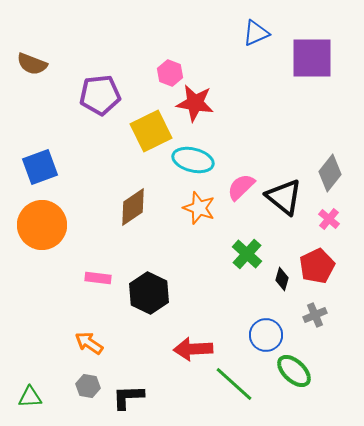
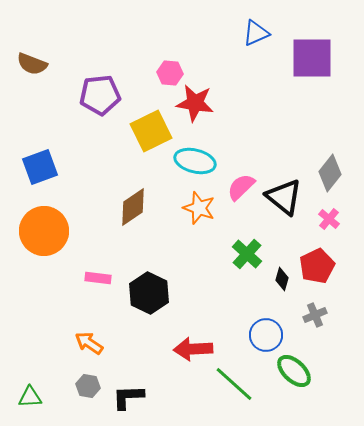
pink hexagon: rotated 15 degrees counterclockwise
cyan ellipse: moved 2 px right, 1 px down
orange circle: moved 2 px right, 6 px down
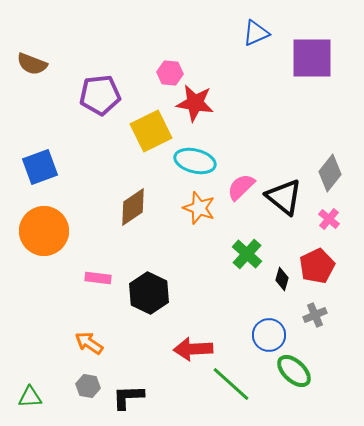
blue circle: moved 3 px right
green line: moved 3 px left
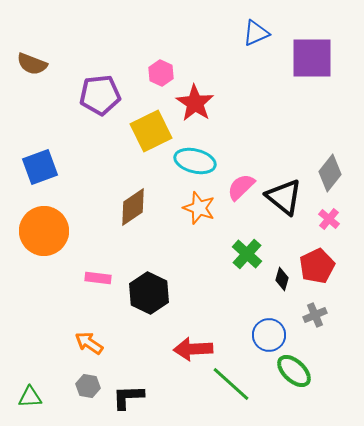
pink hexagon: moved 9 px left; rotated 20 degrees clockwise
red star: rotated 24 degrees clockwise
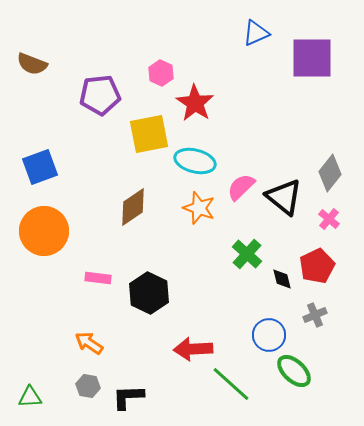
yellow square: moved 2 px left, 3 px down; rotated 15 degrees clockwise
black diamond: rotated 30 degrees counterclockwise
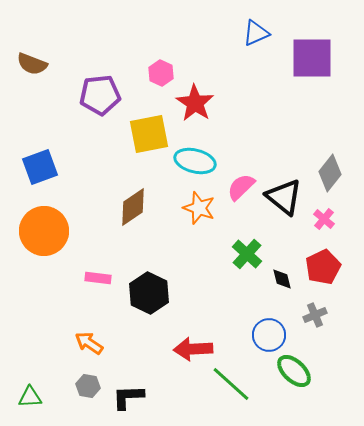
pink cross: moved 5 px left
red pentagon: moved 6 px right, 1 px down
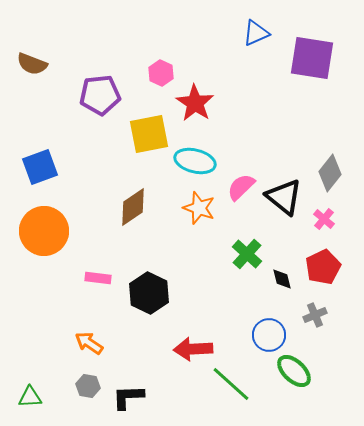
purple square: rotated 9 degrees clockwise
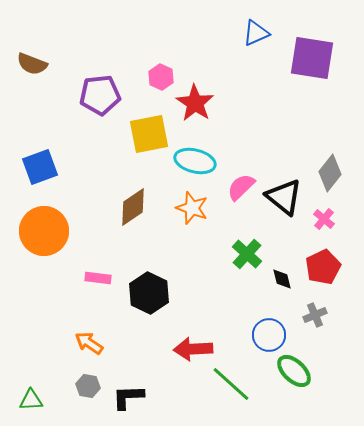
pink hexagon: moved 4 px down
orange star: moved 7 px left
green triangle: moved 1 px right, 3 px down
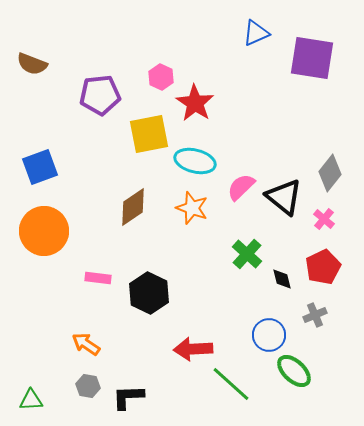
orange arrow: moved 3 px left, 1 px down
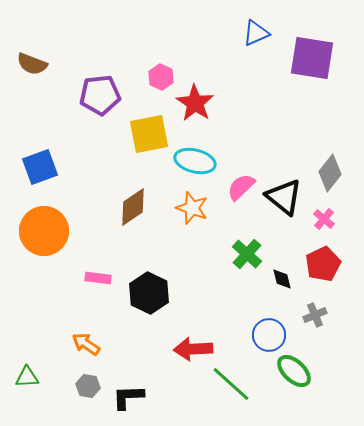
red pentagon: moved 3 px up
green triangle: moved 4 px left, 23 px up
